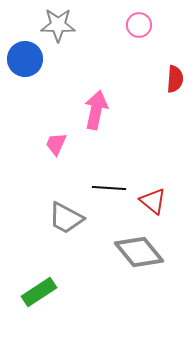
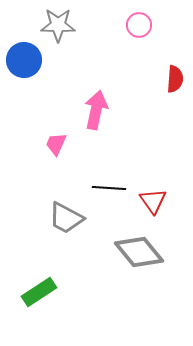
blue circle: moved 1 px left, 1 px down
red triangle: rotated 16 degrees clockwise
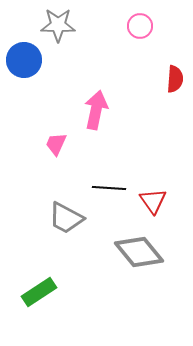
pink circle: moved 1 px right, 1 px down
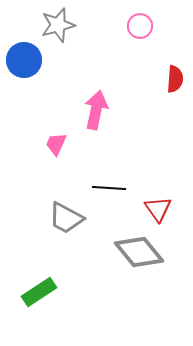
gray star: rotated 16 degrees counterclockwise
red triangle: moved 5 px right, 8 px down
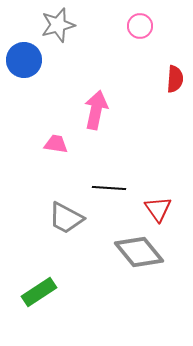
pink trapezoid: rotated 75 degrees clockwise
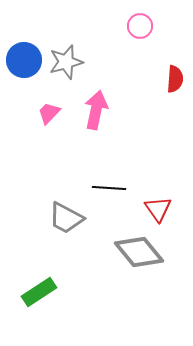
gray star: moved 8 px right, 37 px down
pink trapezoid: moved 7 px left, 31 px up; rotated 55 degrees counterclockwise
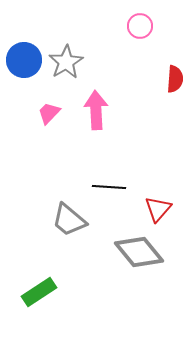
gray star: rotated 16 degrees counterclockwise
pink arrow: rotated 15 degrees counterclockwise
black line: moved 1 px up
red triangle: rotated 16 degrees clockwise
gray trapezoid: moved 3 px right, 2 px down; rotated 12 degrees clockwise
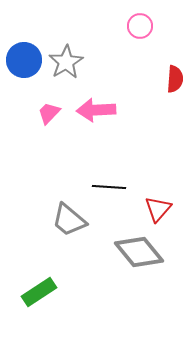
pink arrow: rotated 90 degrees counterclockwise
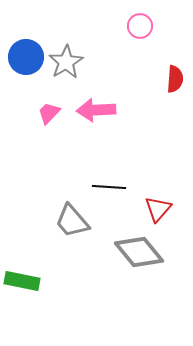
blue circle: moved 2 px right, 3 px up
gray trapezoid: moved 3 px right, 1 px down; rotated 9 degrees clockwise
green rectangle: moved 17 px left, 11 px up; rotated 44 degrees clockwise
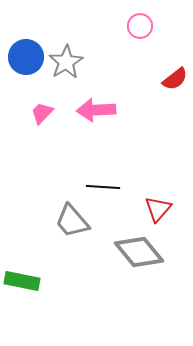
red semicircle: rotated 48 degrees clockwise
pink trapezoid: moved 7 px left
black line: moved 6 px left
